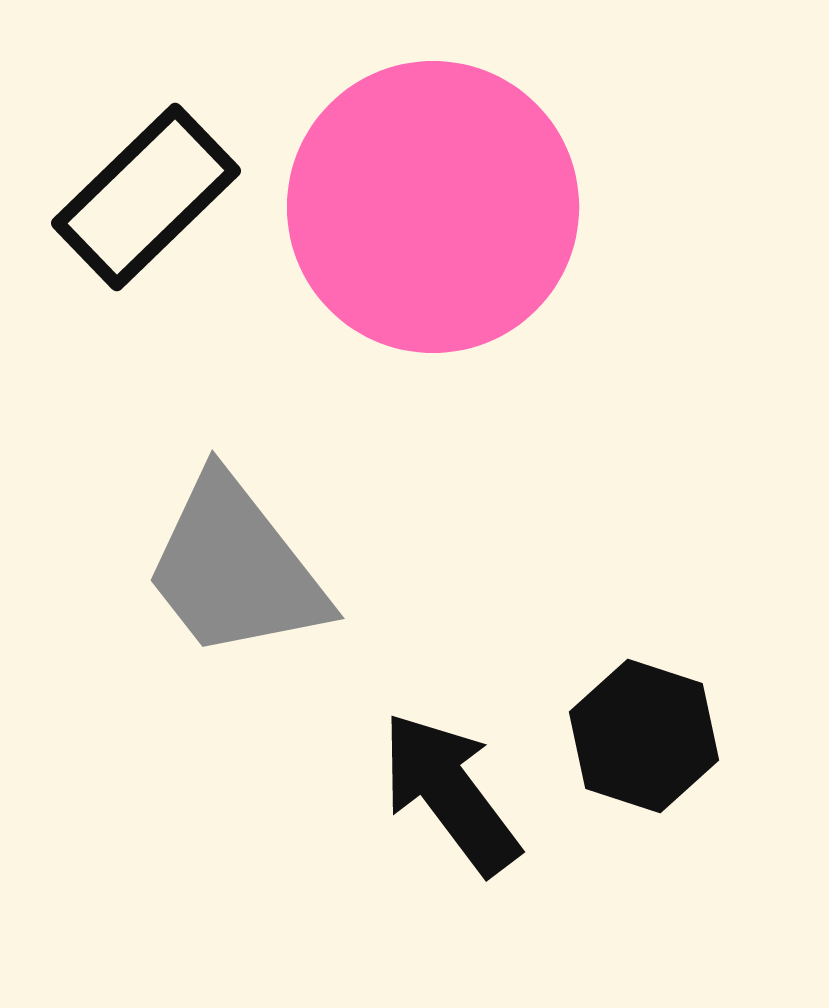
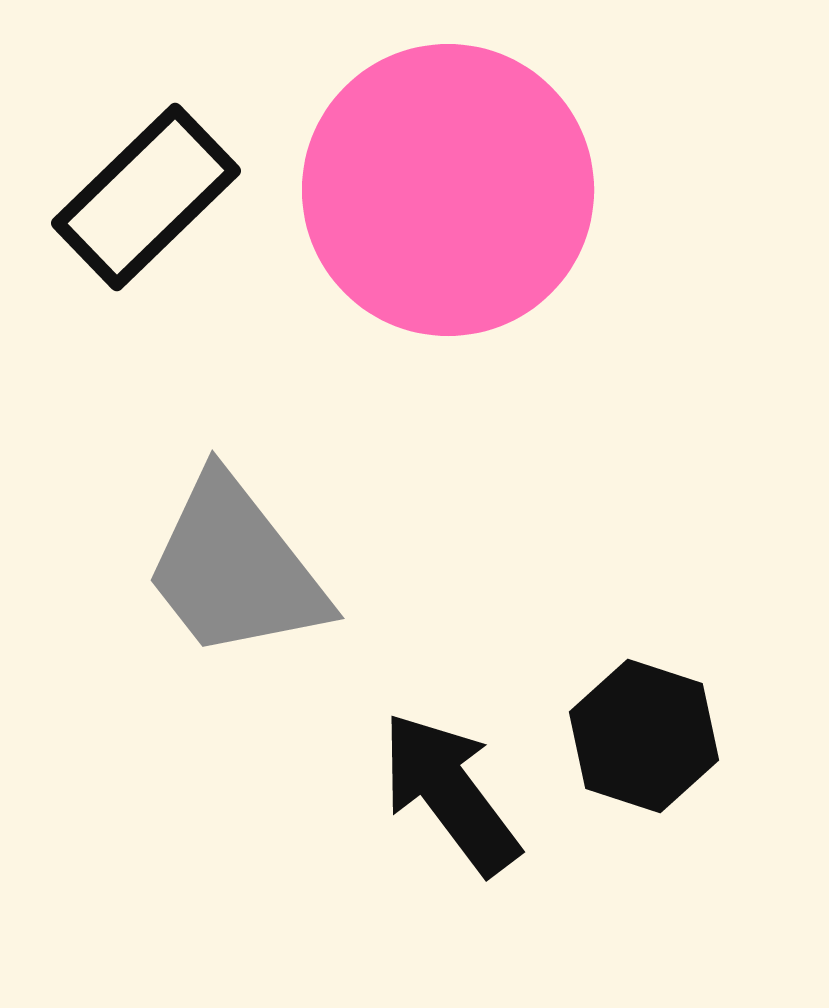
pink circle: moved 15 px right, 17 px up
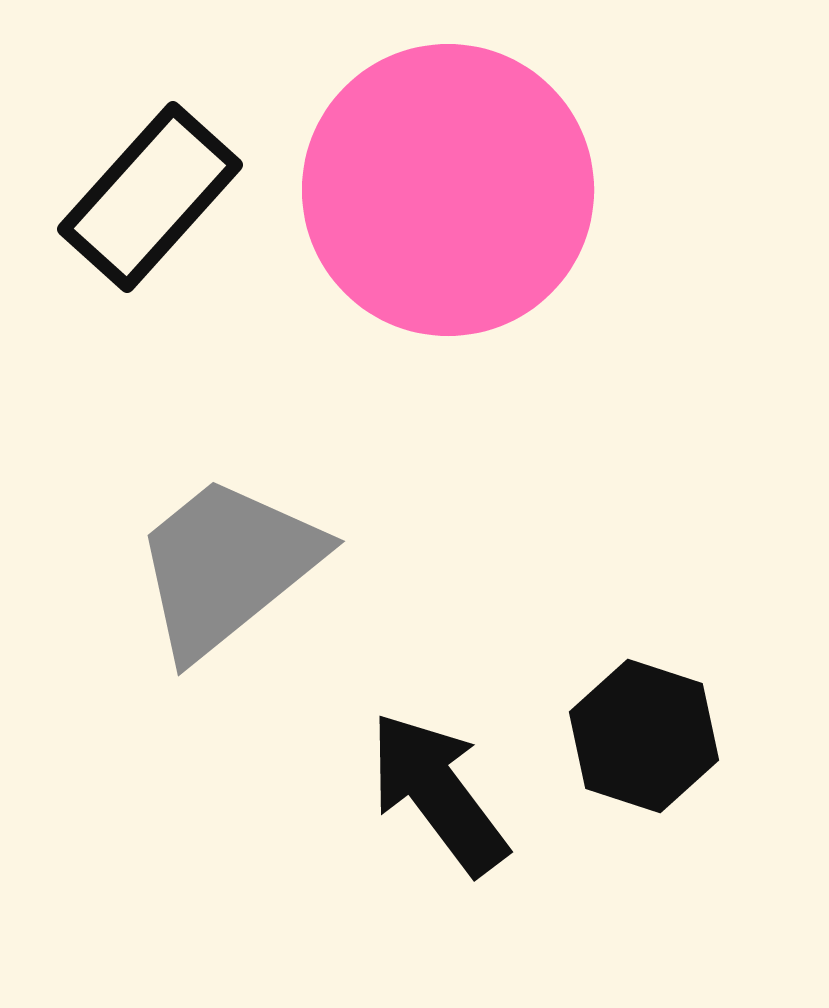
black rectangle: moved 4 px right; rotated 4 degrees counterclockwise
gray trapezoid: moved 8 px left, 2 px up; rotated 89 degrees clockwise
black arrow: moved 12 px left
